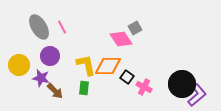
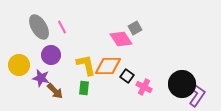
purple circle: moved 1 px right, 1 px up
black square: moved 1 px up
purple L-shape: rotated 15 degrees counterclockwise
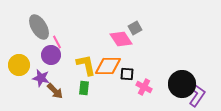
pink line: moved 5 px left, 15 px down
black square: moved 2 px up; rotated 32 degrees counterclockwise
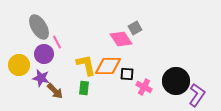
purple circle: moved 7 px left, 1 px up
black circle: moved 6 px left, 3 px up
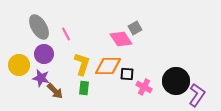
pink line: moved 9 px right, 8 px up
yellow L-shape: moved 4 px left, 1 px up; rotated 30 degrees clockwise
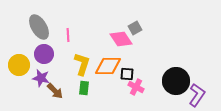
pink line: moved 2 px right, 1 px down; rotated 24 degrees clockwise
pink cross: moved 8 px left
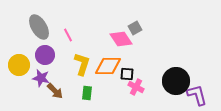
pink line: rotated 24 degrees counterclockwise
purple circle: moved 1 px right, 1 px down
green rectangle: moved 3 px right, 5 px down
purple L-shape: rotated 50 degrees counterclockwise
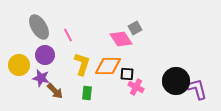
purple L-shape: moved 6 px up
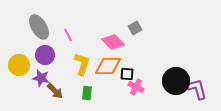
pink diamond: moved 8 px left, 3 px down; rotated 10 degrees counterclockwise
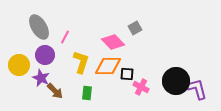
pink line: moved 3 px left, 2 px down; rotated 56 degrees clockwise
yellow L-shape: moved 1 px left, 2 px up
purple star: rotated 12 degrees clockwise
pink cross: moved 5 px right
